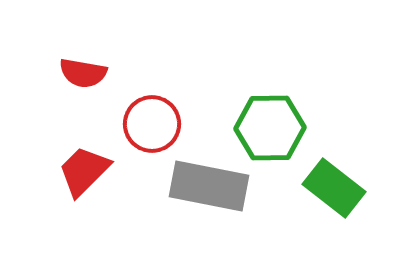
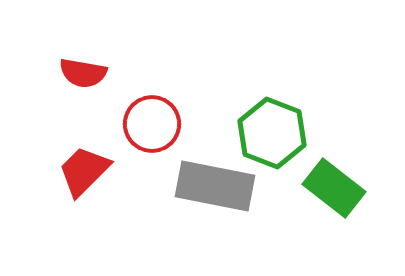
green hexagon: moved 2 px right, 5 px down; rotated 22 degrees clockwise
gray rectangle: moved 6 px right
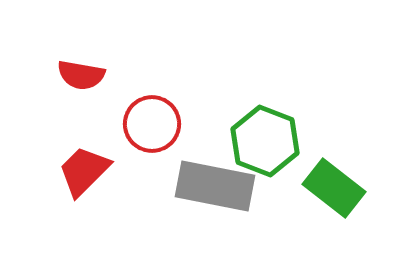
red semicircle: moved 2 px left, 2 px down
green hexagon: moved 7 px left, 8 px down
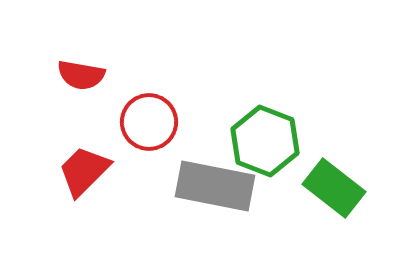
red circle: moved 3 px left, 2 px up
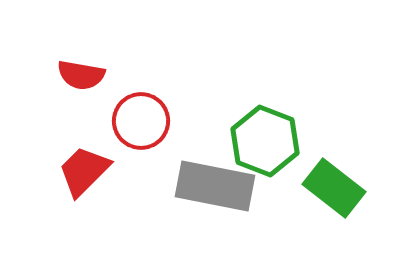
red circle: moved 8 px left, 1 px up
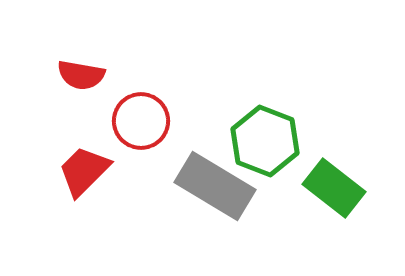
gray rectangle: rotated 20 degrees clockwise
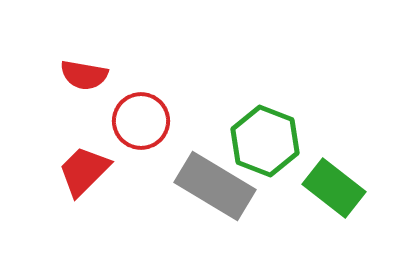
red semicircle: moved 3 px right
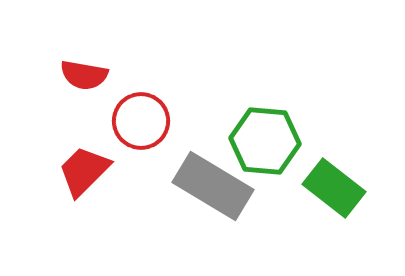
green hexagon: rotated 16 degrees counterclockwise
gray rectangle: moved 2 px left
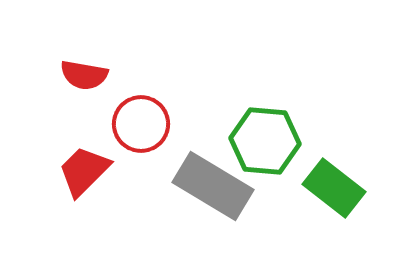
red circle: moved 3 px down
